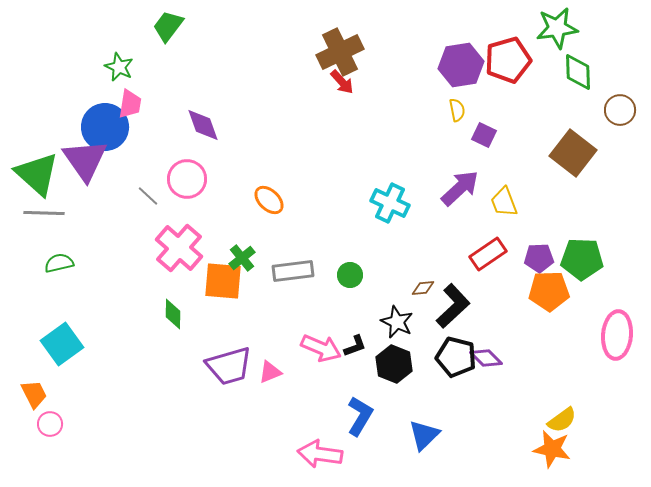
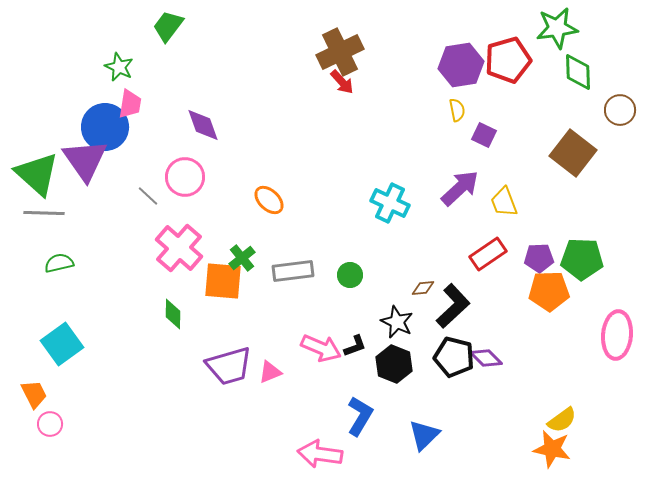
pink circle at (187, 179): moved 2 px left, 2 px up
black pentagon at (456, 357): moved 2 px left
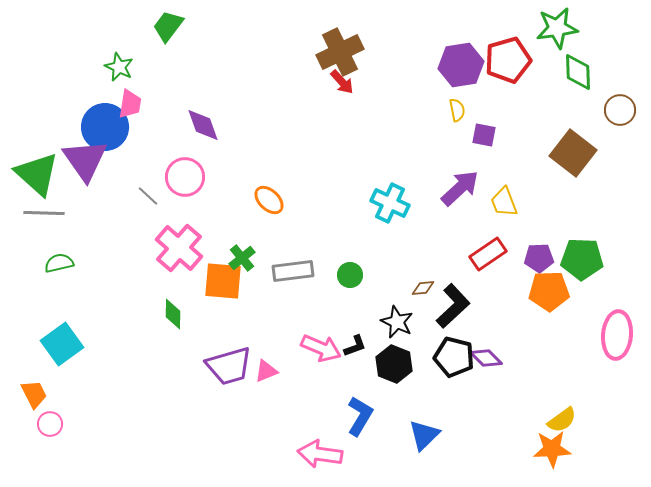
purple square at (484, 135): rotated 15 degrees counterclockwise
pink triangle at (270, 372): moved 4 px left, 1 px up
orange star at (552, 449): rotated 15 degrees counterclockwise
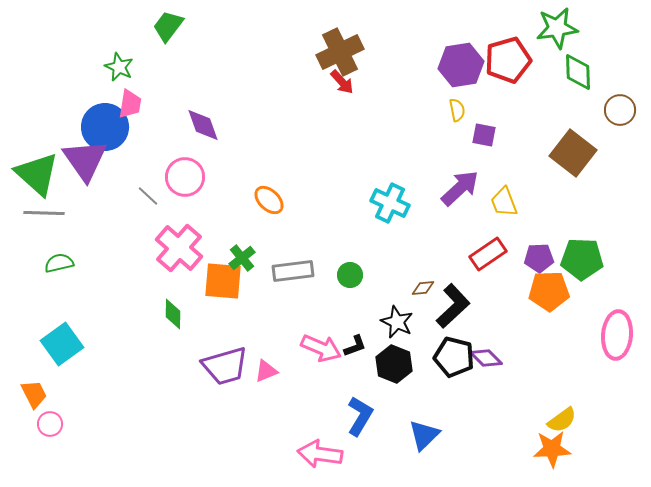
purple trapezoid at (229, 366): moved 4 px left
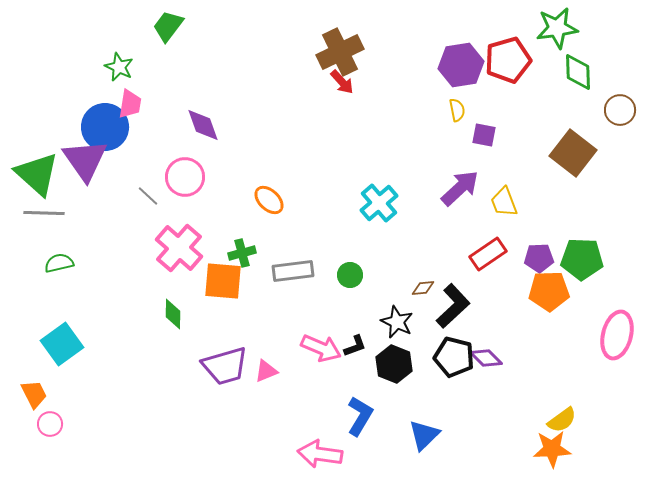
cyan cross at (390, 203): moved 11 px left; rotated 24 degrees clockwise
green cross at (242, 258): moved 5 px up; rotated 24 degrees clockwise
pink ellipse at (617, 335): rotated 9 degrees clockwise
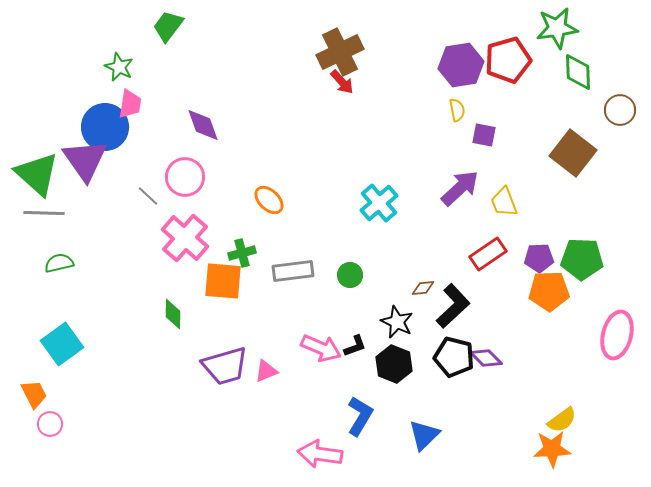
pink cross at (179, 248): moved 6 px right, 10 px up
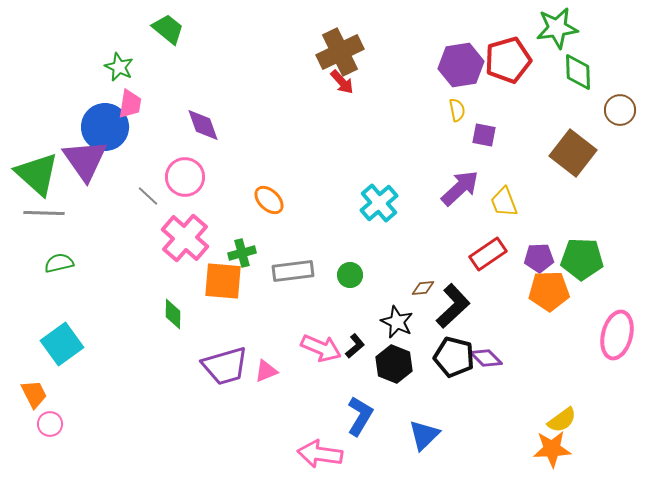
green trapezoid at (168, 26): moved 3 px down; rotated 92 degrees clockwise
black L-shape at (355, 346): rotated 20 degrees counterclockwise
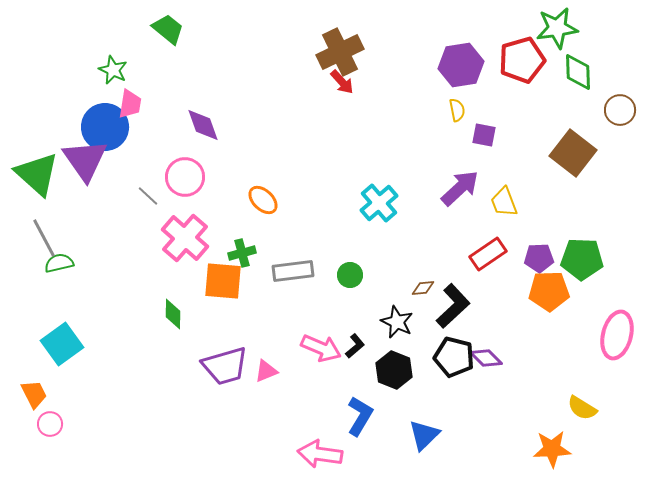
red pentagon at (508, 60): moved 14 px right
green star at (119, 67): moved 6 px left, 3 px down
orange ellipse at (269, 200): moved 6 px left
gray line at (44, 213): moved 25 px down; rotated 60 degrees clockwise
black hexagon at (394, 364): moved 6 px down
yellow semicircle at (562, 420): moved 20 px right, 12 px up; rotated 68 degrees clockwise
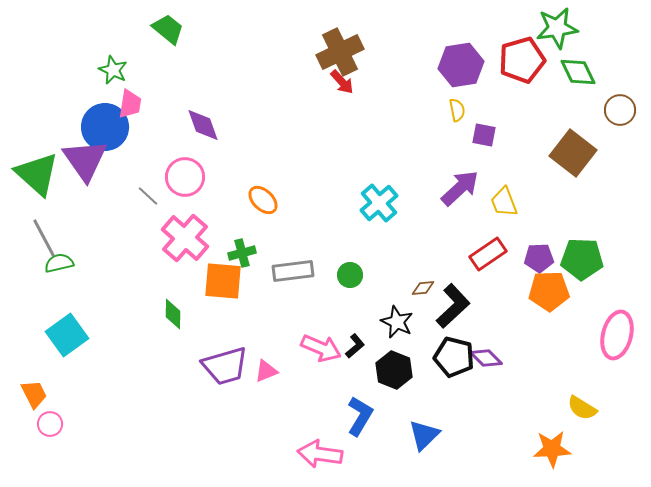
green diamond at (578, 72): rotated 24 degrees counterclockwise
cyan square at (62, 344): moved 5 px right, 9 px up
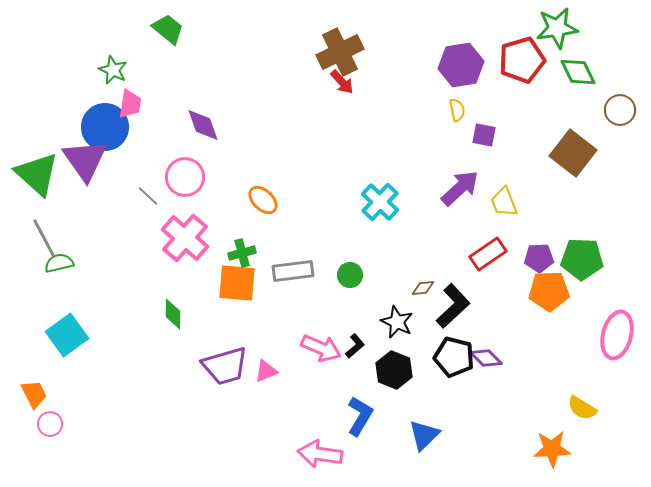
cyan cross at (379, 203): moved 1 px right, 1 px up; rotated 6 degrees counterclockwise
orange square at (223, 281): moved 14 px right, 2 px down
